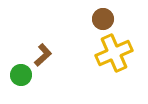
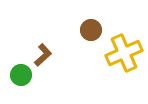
brown circle: moved 12 px left, 11 px down
yellow cross: moved 10 px right
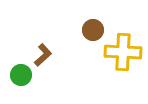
brown circle: moved 2 px right
yellow cross: moved 1 px left, 1 px up; rotated 27 degrees clockwise
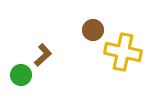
yellow cross: rotated 9 degrees clockwise
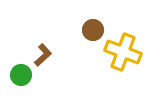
yellow cross: rotated 9 degrees clockwise
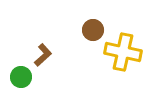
yellow cross: rotated 9 degrees counterclockwise
green circle: moved 2 px down
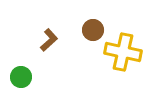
brown L-shape: moved 6 px right, 15 px up
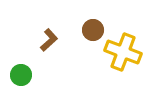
yellow cross: rotated 9 degrees clockwise
green circle: moved 2 px up
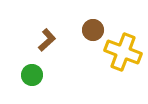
brown L-shape: moved 2 px left
green circle: moved 11 px right
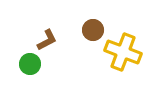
brown L-shape: rotated 15 degrees clockwise
green circle: moved 2 px left, 11 px up
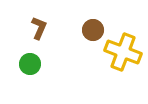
brown L-shape: moved 8 px left, 12 px up; rotated 40 degrees counterclockwise
